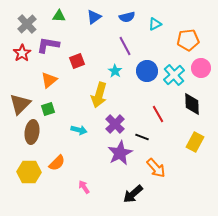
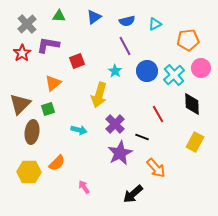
blue semicircle: moved 4 px down
orange triangle: moved 4 px right, 3 px down
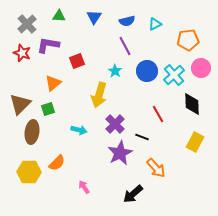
blue triangle: rotated 21 degrees counterclockwise
red star: rotated 18 degrees counterclockwise
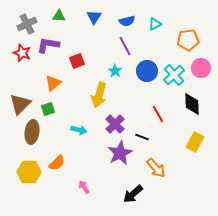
gray cross: rotated 18 degrees clockwise
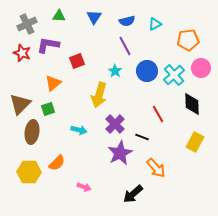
pink arrow: rotated 144 degrees clockwise
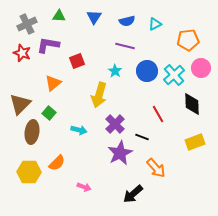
purple line: rotated 48 degrees counterclockwise
green square: moved 1 px right, 4 px down; rotated 32 degrees counterclockwise
yellow rectangle: rotated 42 degrees clockwise
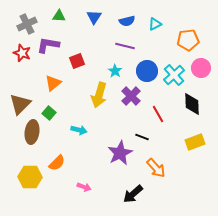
purple cross: moved 16 px right, 28 px up
yellow hexagon: moved 1 px right, 5 px down
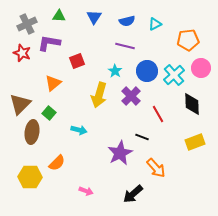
purple L-shape: moved 1 px right, 2 px up
pink arrow: moved 2 px right, 4 px down
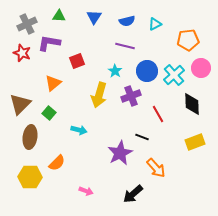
purple cross: rotated 24 degrees clockwise
brown ellipse: moved 2 px left, 5 px down
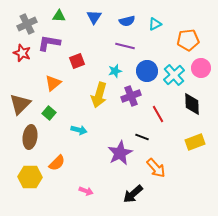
cyan star: rotated 24 degrees clockwise
